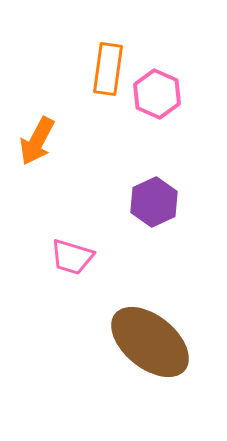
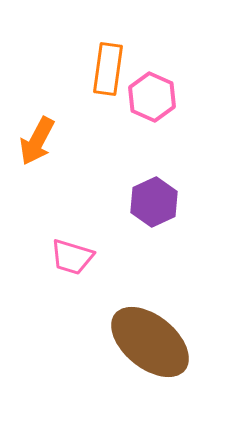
pink hexagon: moved 5 px left, 3 px down
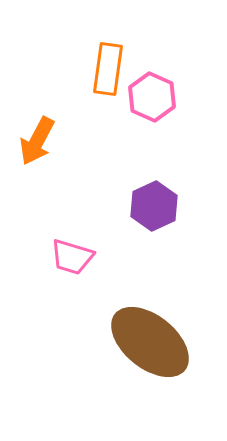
purple hexagon: moved 4 px down
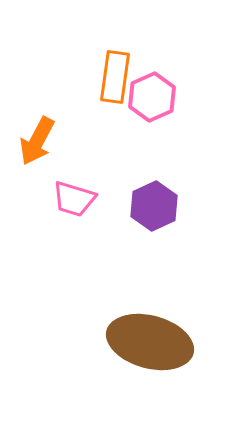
orange rectangle: moved 7 px right, 8 px down
pink hexagon: rotated 12 degrees clockwise
pink trapezoid: moved 2 px right, 58 px up
brown ellipse: rotated 24 degrees counterclockwise
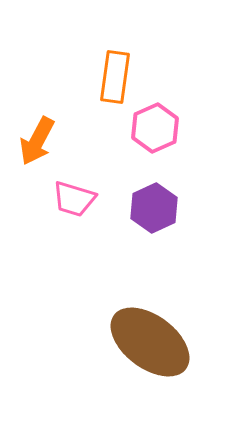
pink hexagon: moved 3 px right, 31 px down
purple hexagon: moved 2 px down
brown ellipse: rotated 22 degrees clockwise
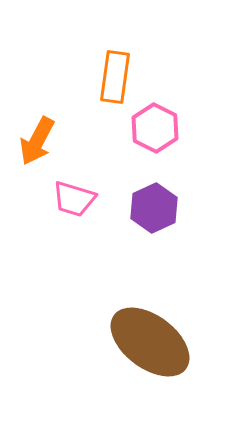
pink hexagon: rotated 9 degrees counterclockwise
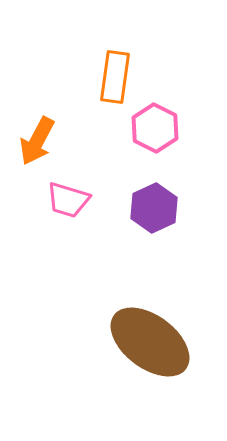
pink trapezoid: moved 6 px left, 1 px down
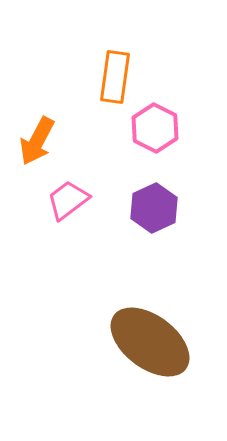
pink trapezoid: rotated 126 degrees clockwise
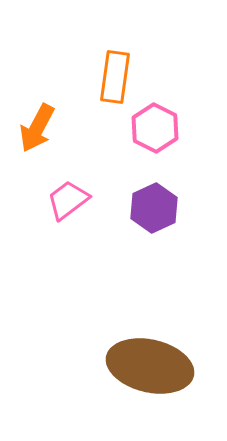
orange arrow: moved 13 px up
brown ellipse: moved 24 px down; rotated 24 degrees counterclockwise
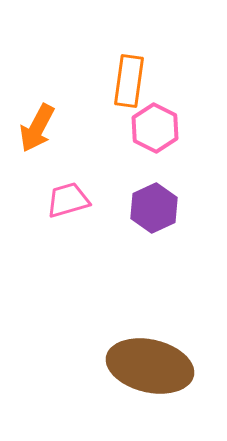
orange rectangle: moved 14 px right, 4 px down
pink trapezoid: rotated 21 degrees clockwise
